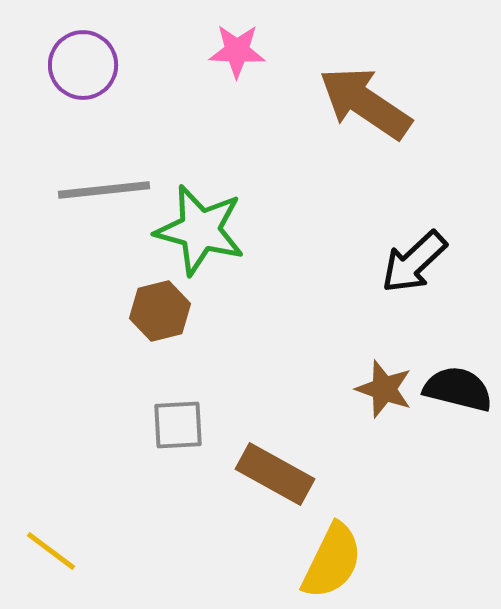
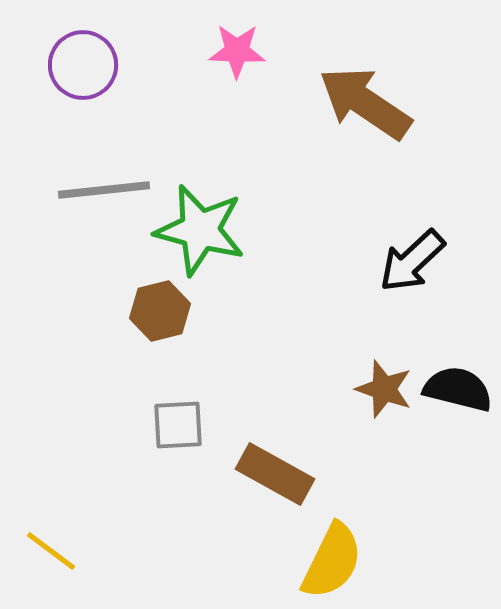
black arrow: moved 2 px left, 1 px up
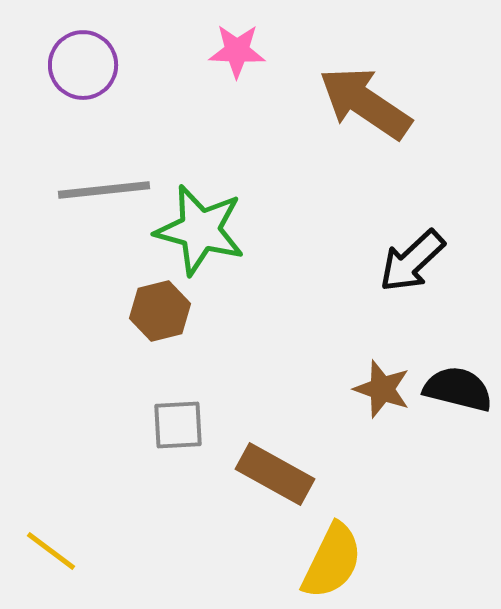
brown star: moved 2 px left
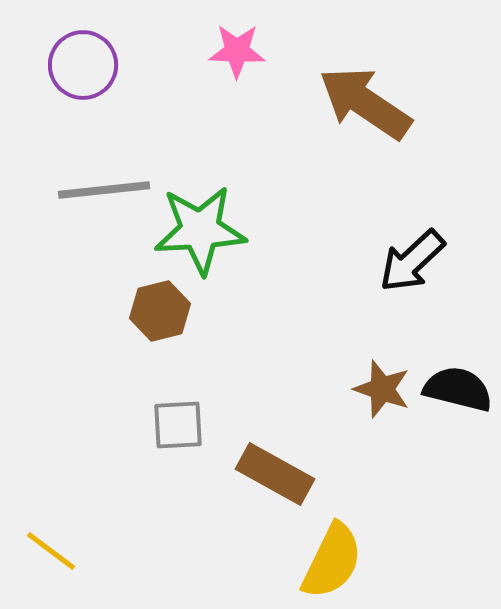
green star: rotated 18 degrees counterclockwise
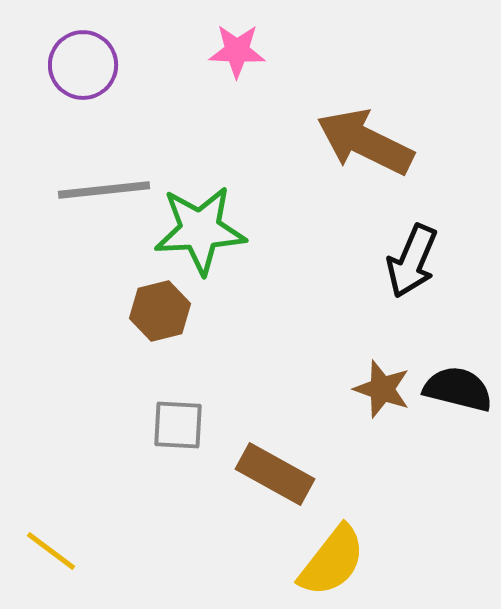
brown arrow: moved 39 px down; rotated 8 degrees counterclockwise
black arrow: rotated 24 degrees counterclockwise
gray square: rotated 6 degrees clockwise
yellow semicircle: rotated 12 degrees clockwise
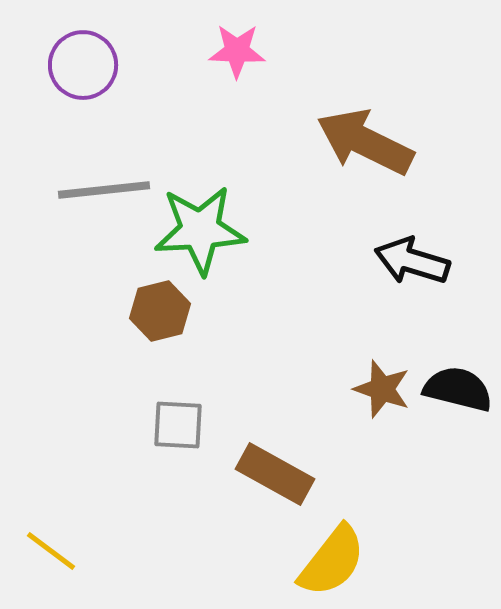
black arrow: rotated 84 degrees clockwise
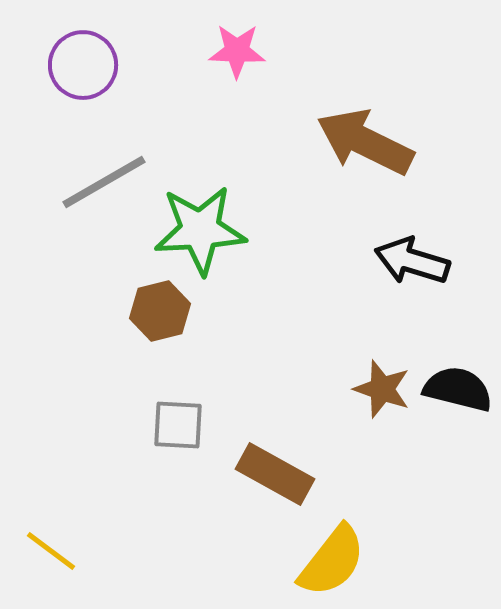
gray line: moved 8 px up; rotated 24 degrees counterclockwise
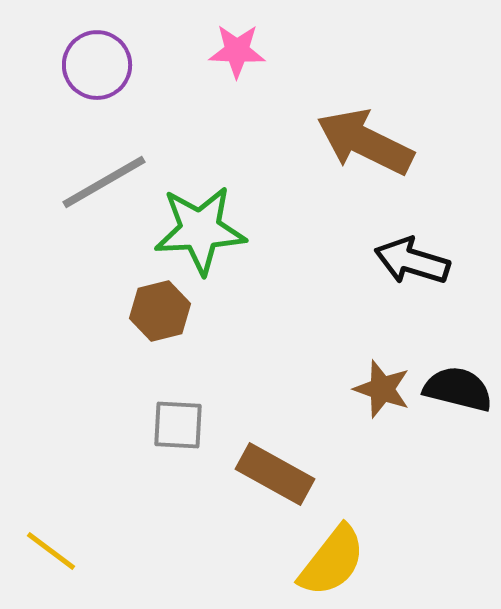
purple circle: moved 14 px right
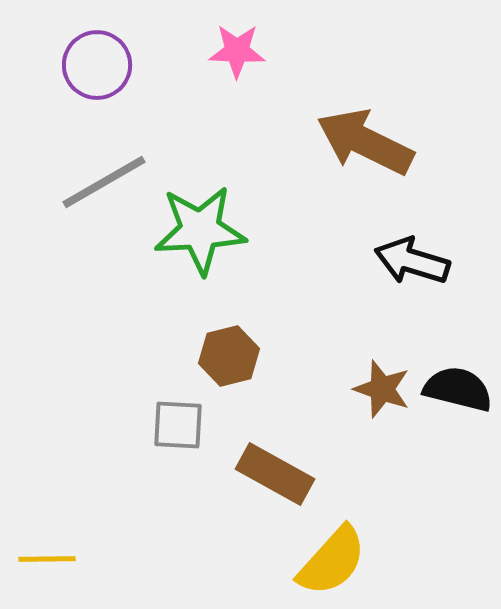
brown hexagon: moved 69 px right, 45 px down
yellow line: moved 4 px left, 8 px down; rotated 38 degrees counterclockwise
yellow semicircle: rotated 4 degrees clockwise
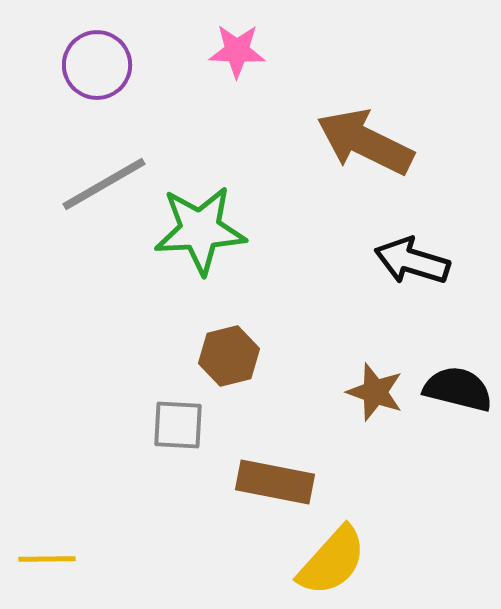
gray line: moved 2 px down
brown star: moved 7 px left, 3 px down
brown rectangle: moved 8 px down; rotated 18 degrees counterclockwise
